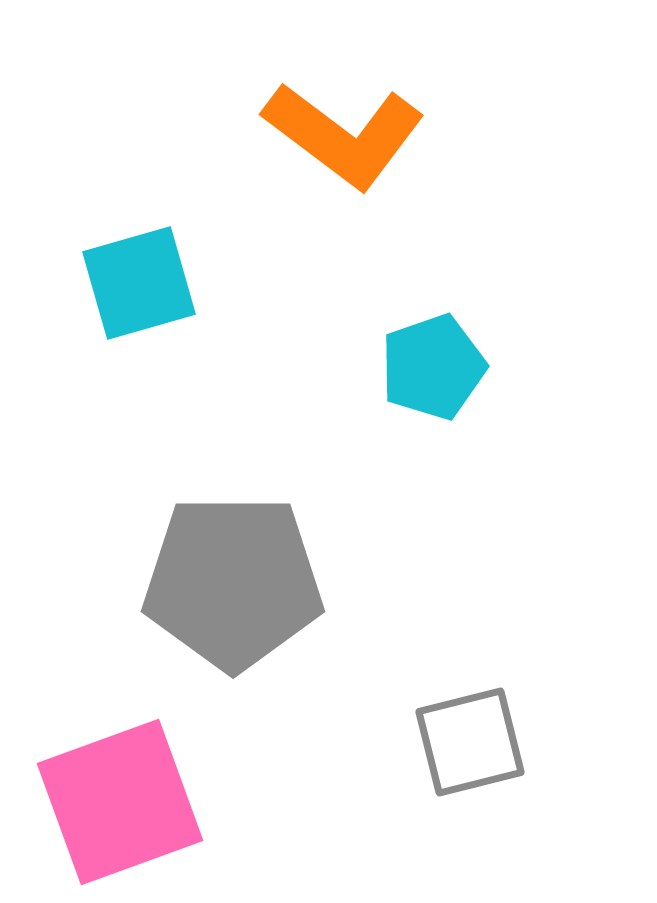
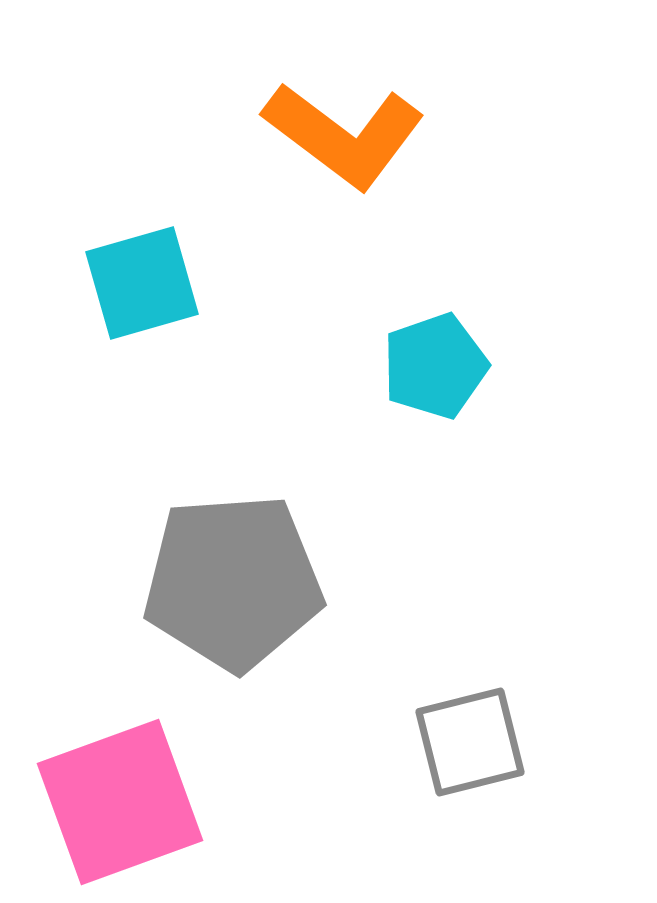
cyan square: moved 3 px right
cyan pentagon: moved 2 px right, 1 px up
gray pentagon: rotated 4 degrees counterclockwise
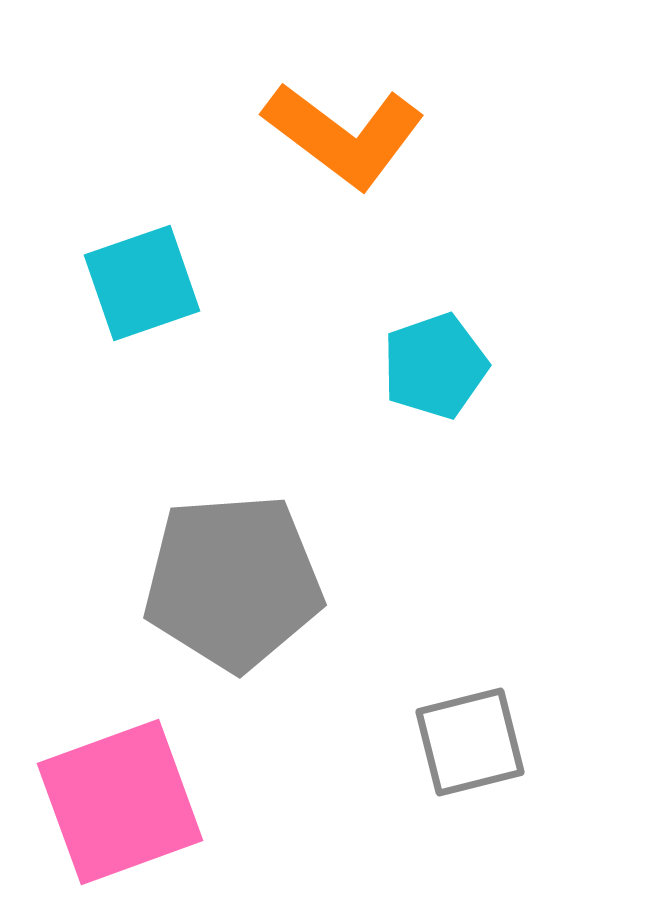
cyan square: rotated 3 degrees counterclockwise
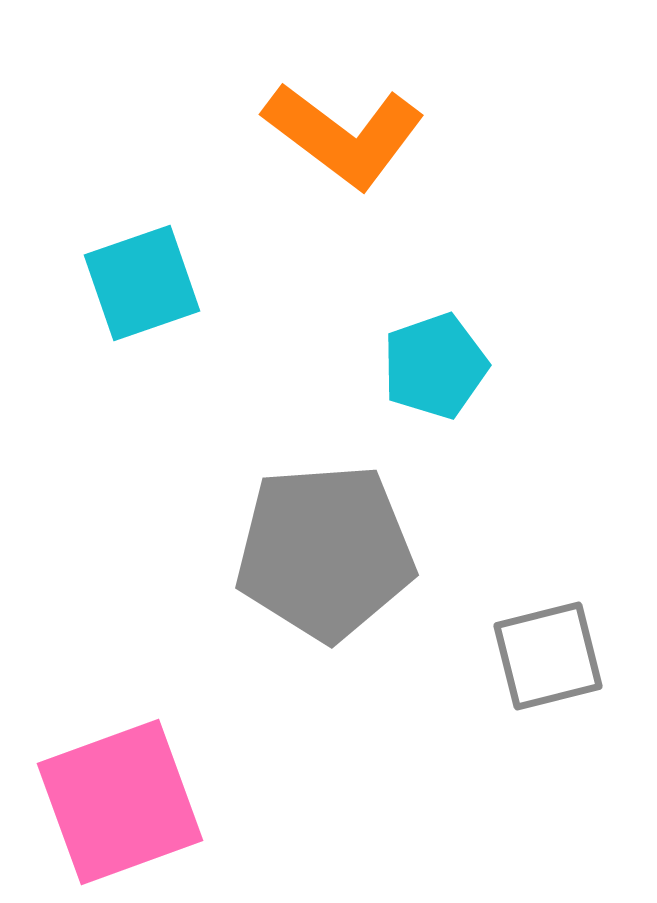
gray pentagon: moved 92 px right, 30 px up
gray square: moved 78 px right, 86 px up
